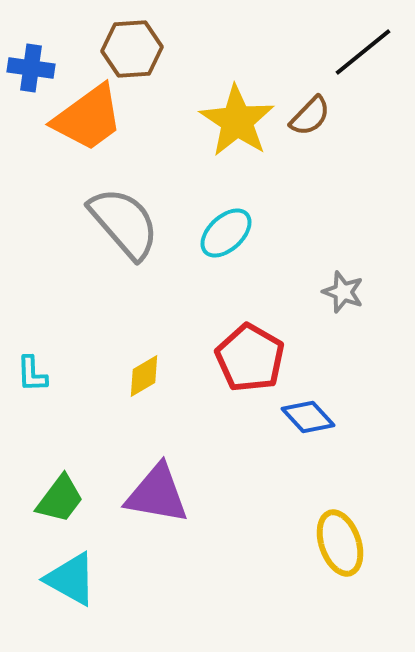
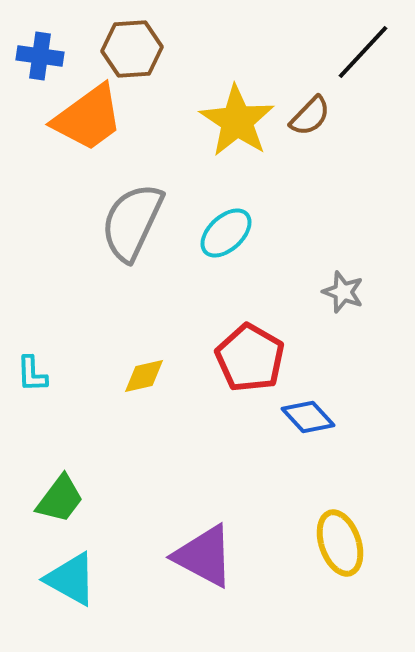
black line: rotated 8 degrees counterclockwise
blue cross: moved 9 px right, 12 px up
gray semicircle: moved 8 px right, 1 px up; rotated 114 degrees counterclockwise
yellow diamond: rotated 18 degrees clockwise
purple triangle: moved 47 px right, 62 px down; rotated 18 degrees clockwise
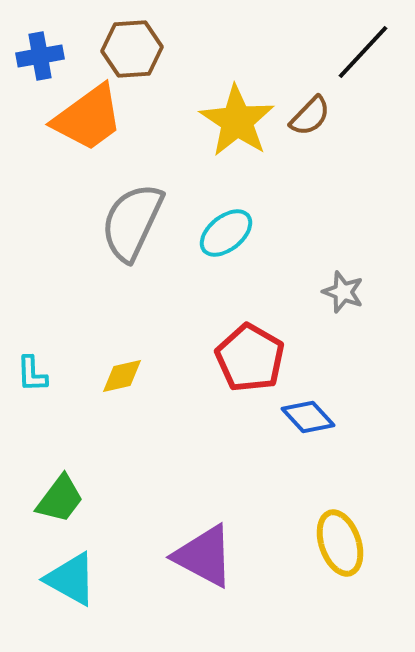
blue cross: rotated 18 degrees counterclockwise
cyan ellipse: rotated 4 degrees clockwise
yellow diamond: moved 22 px left
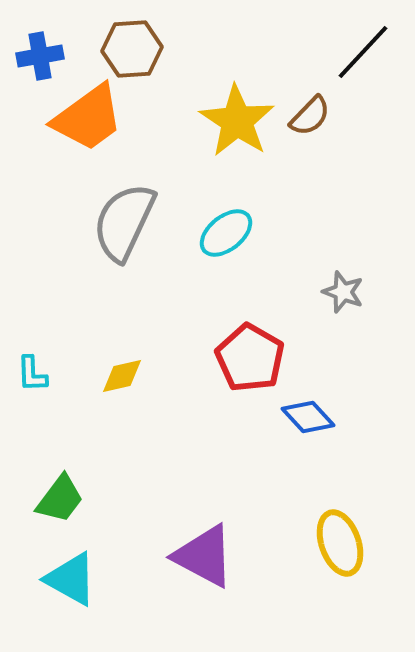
gray semicircle: moved 8 px left
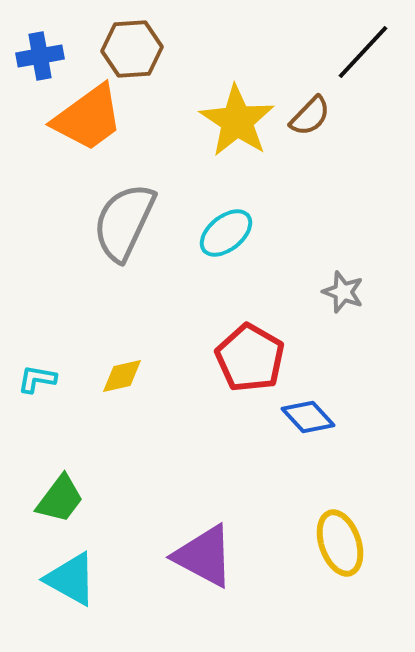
cyan L-shape: moved 5 px right, 5 px down; rotated 102 degrees clockwise
